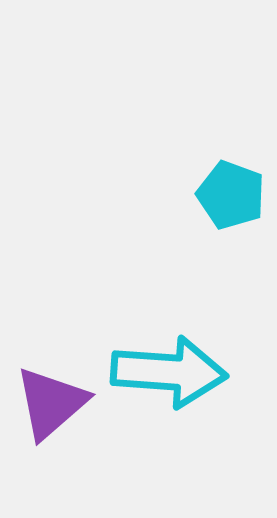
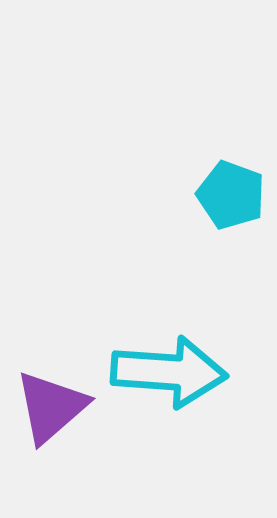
purple triangle: moved 4 px down
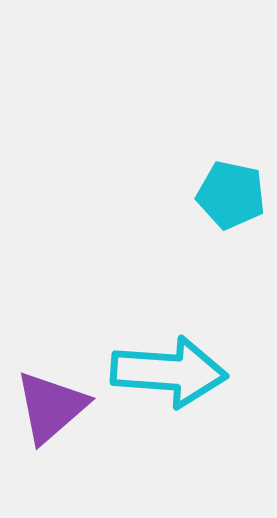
cyan pentagon: rotated 8 degrees counterclockwise
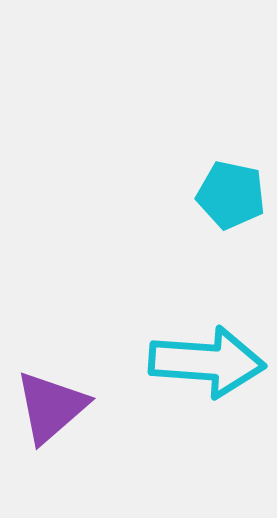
cyan arrow: moved 38 px right, 10 px up
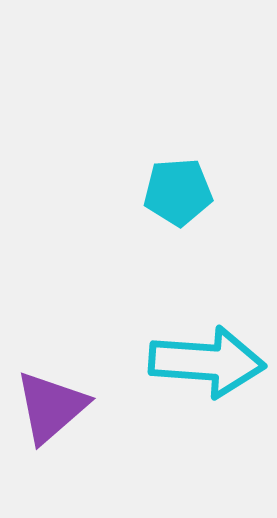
cyan pentagon: moved 53 px left, 3 px up; rotated 16 degrees counterclockwise
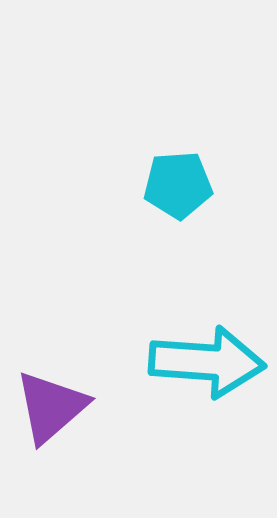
cyan pentagon: moved 7 px up
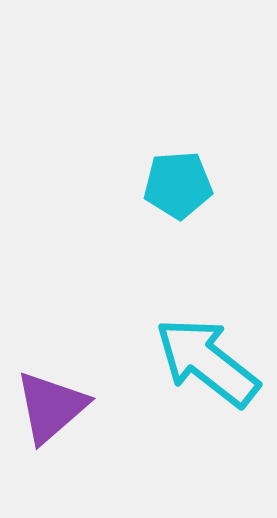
cyan arrow: rotated 146 degrees counterclockwise
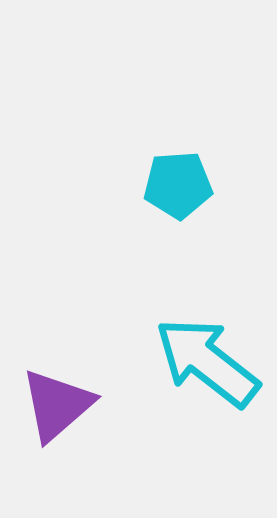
purple triangle: moved 6 px right, 2 px up
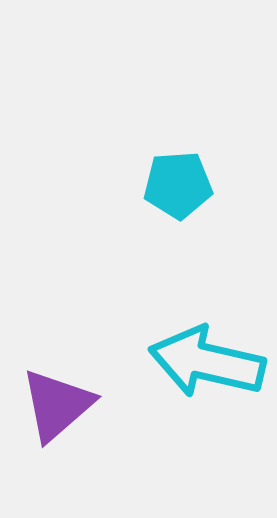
cyan arrow: rotated 25 degrees counterclockwise
